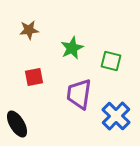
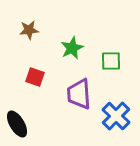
green square: rotated 15 degrees counterclockwise
red square: moved 1 px right; rotated 30 degrees clockwise
purple trapezoid: rotated 12 degrees counterclockwise
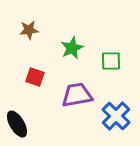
purple trapezoid: moved 2 px left, 1 px down; rotated 84 degrees clockwise
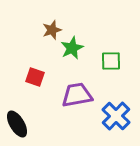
brown star: moved 23 px right; rotated 12 degrees counterclockwise
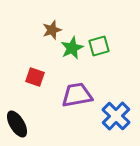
green square: moved 12 px left, 15 px up; rotated 15 degrees counterclockwise
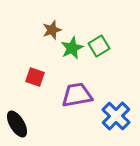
green square: rotated 15 degrees counterclockwise
